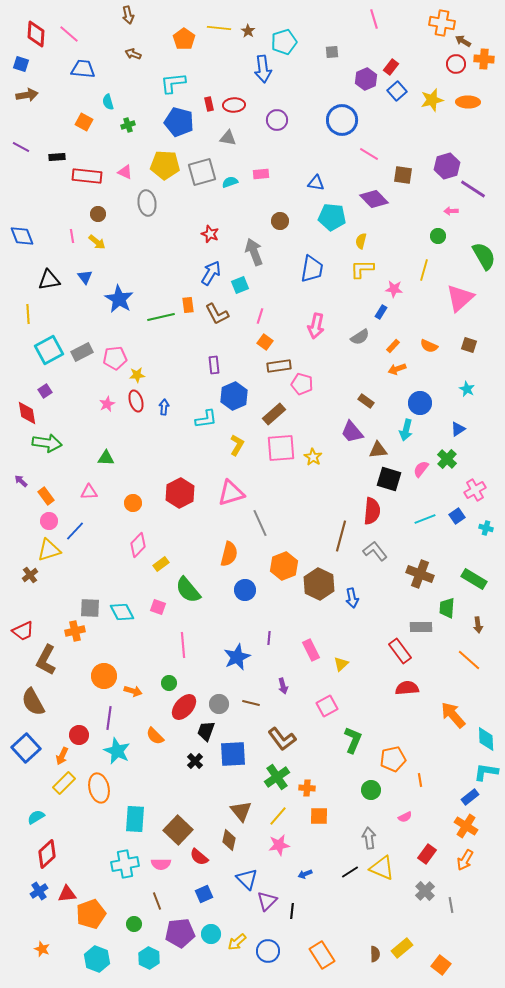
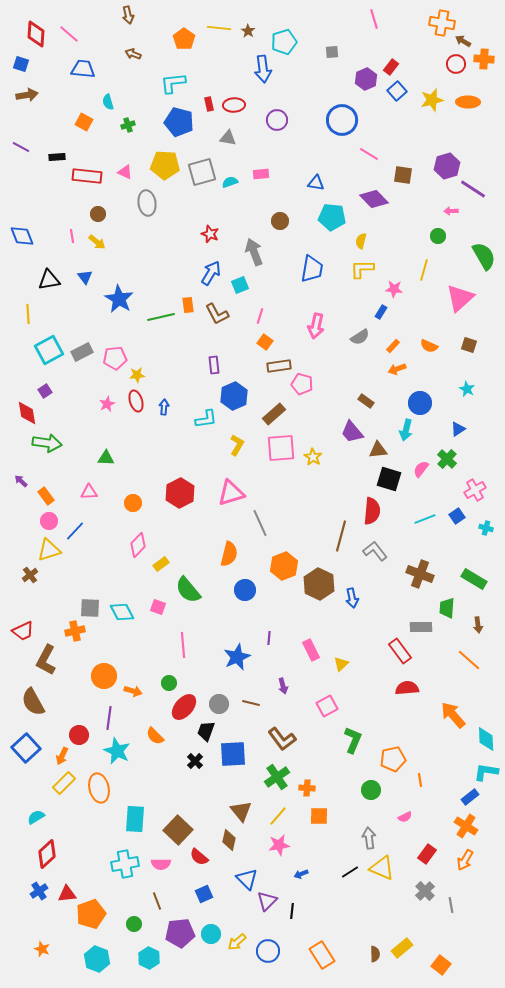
blue arrow at (305, 874): moved 4 px left
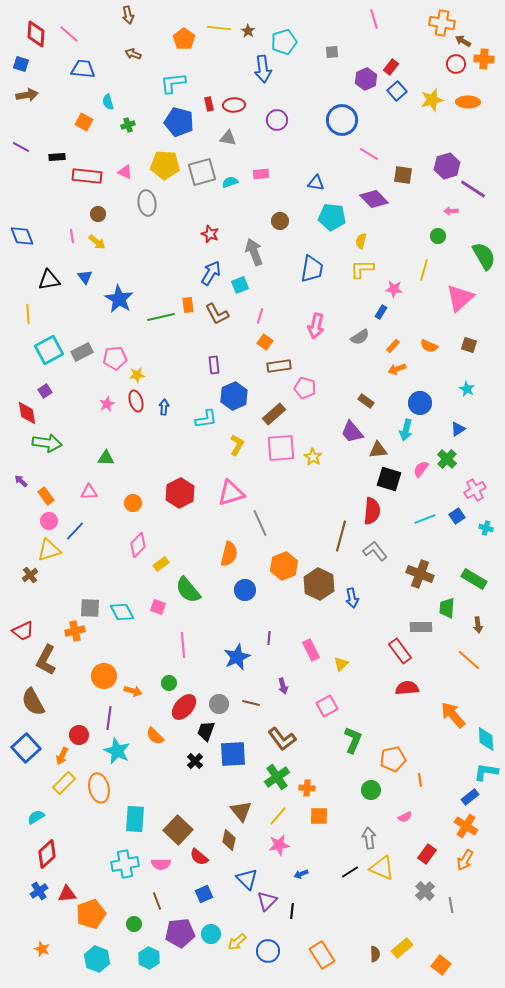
pink pentagon at (302, 384): moved 3 px right, 4 px down
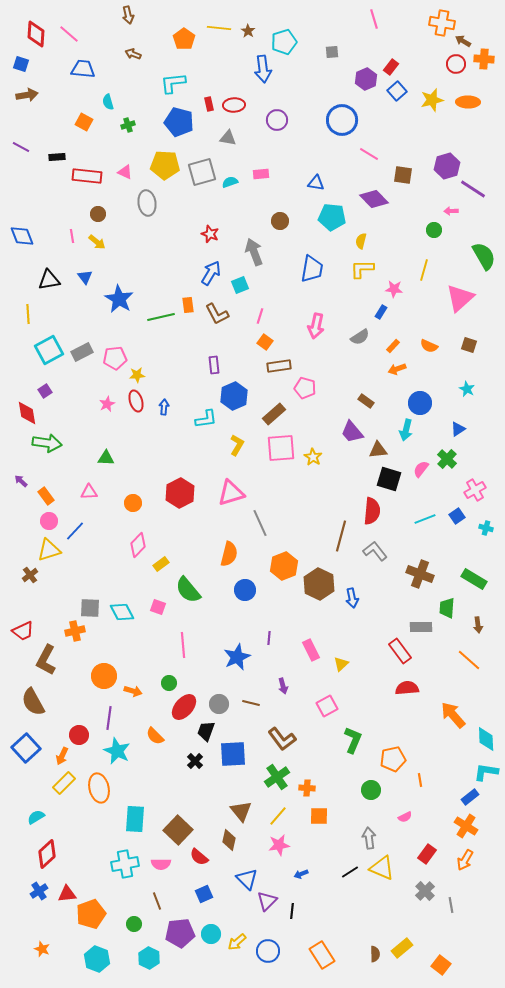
green circle at (438, 236): moved 4 px left, 6 px up
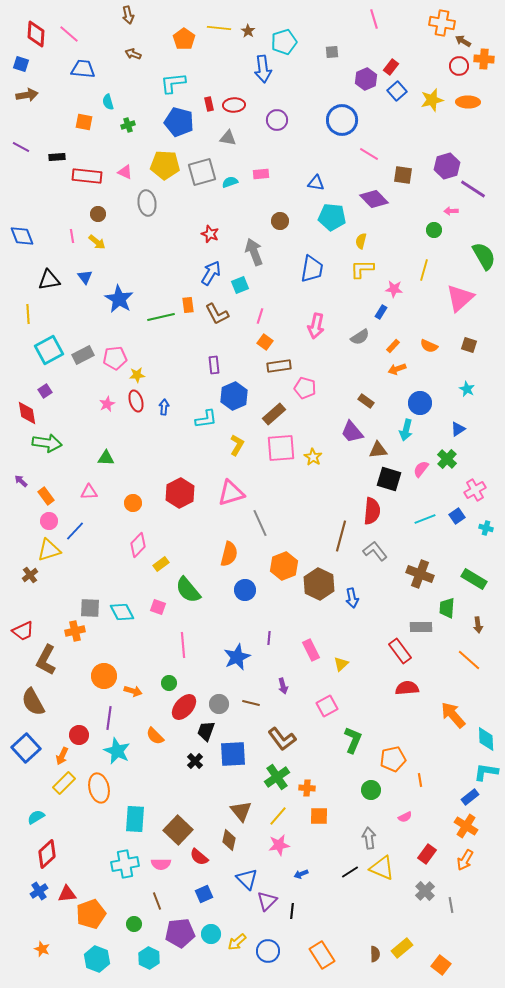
red circle at (456, 64): moved 3 px right, 2 px down
orange square at (84, 122): rotated 18 degrees counterclockwise
gray rectangle at (82, 352): moved 1 px right, 3 px down
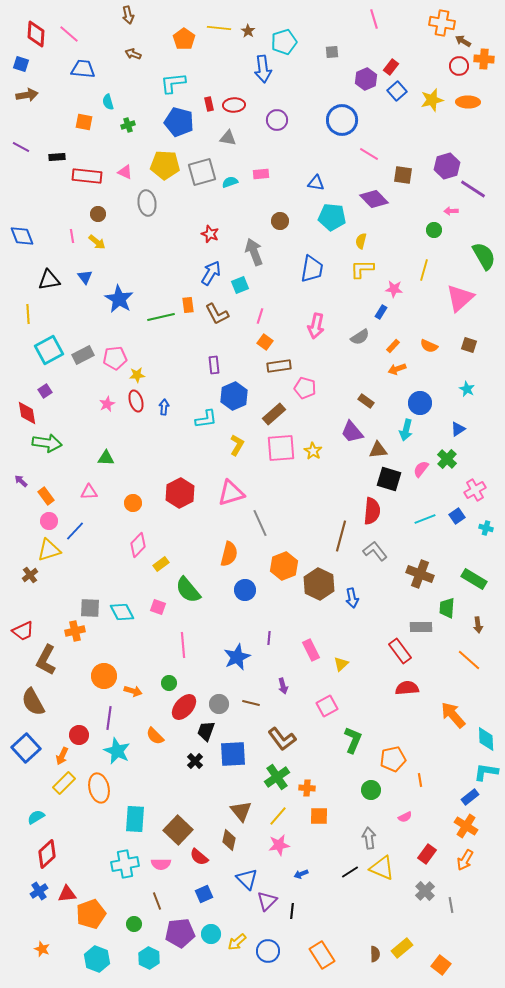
yellow star at (313, 457): moved 6 px up
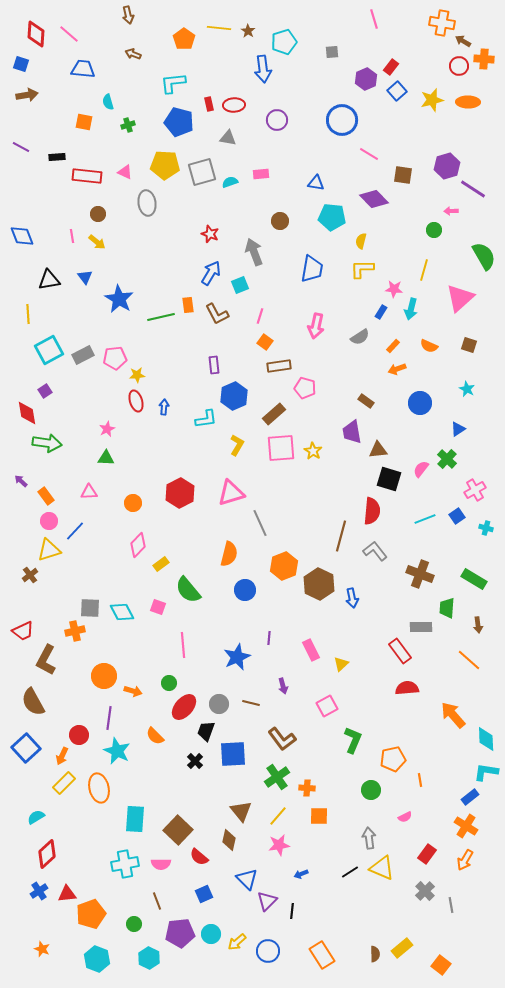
pink star at (107, 404): moved 25 px down
cyan arrow at (406, 430): moved 5 px right, 121 px up
purple trapezoid at (352, 432): rotated 30 degrees clockwise
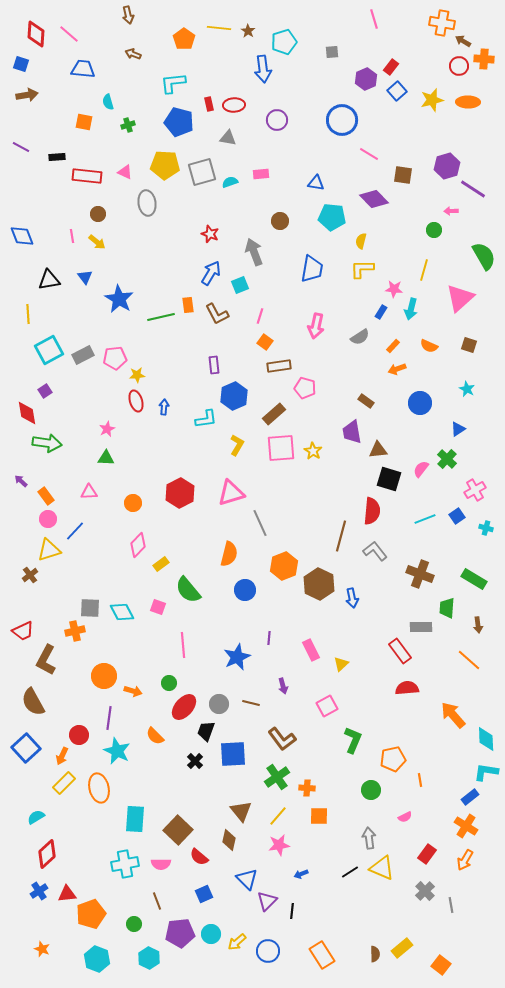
pink circle at (49, 521): moved 1 px left, 2 px up
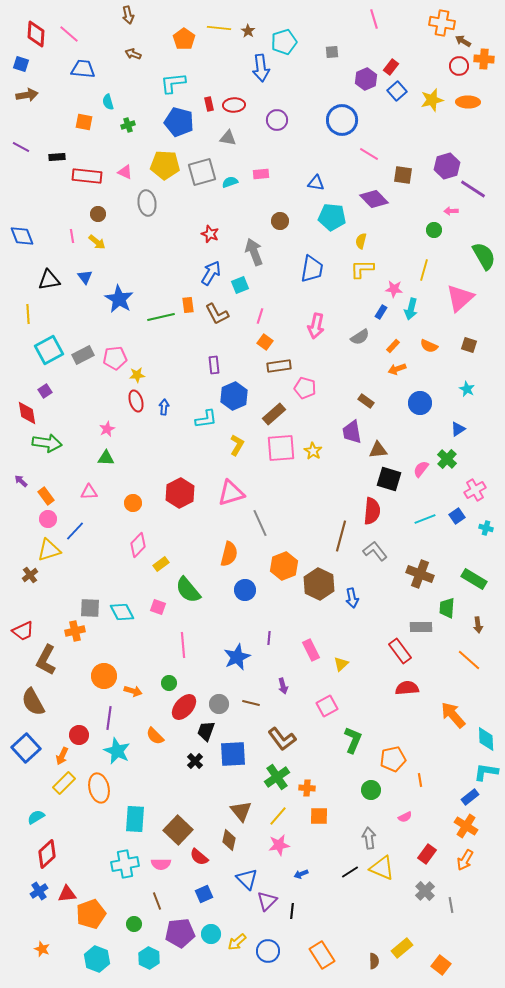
blue arrow at (263, 69): moved 2 px left, 1 px up
brown semicircle at (375, 954): moved 1 px left, 7 px down
